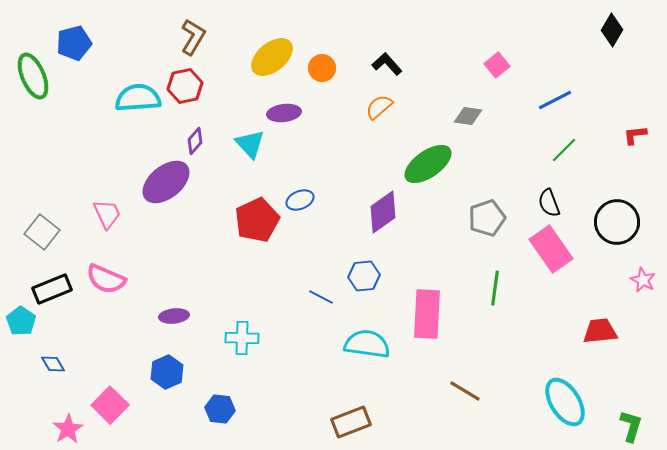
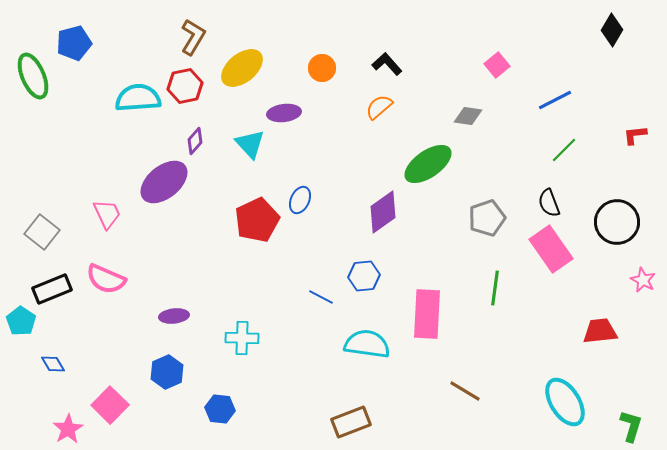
yellow ellipse at (272, 57): moved 30 px left, 11 px down
purple ellipse at (166, 182): moved 2 px left
blue ellipse at (300, 200): rotated 44 degrees counterclockwise
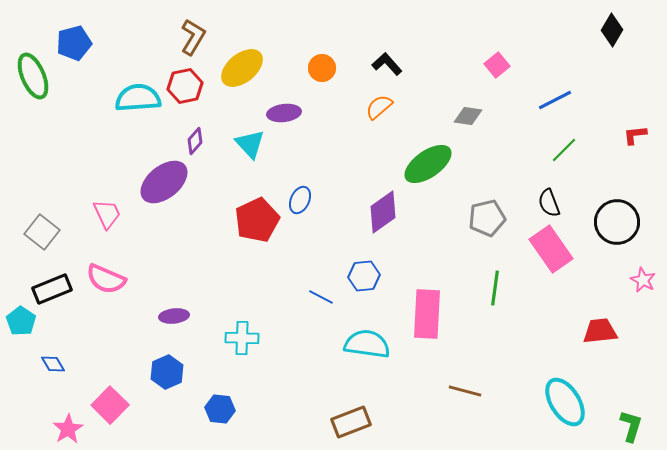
gray pentagon at (487, 218): rotated 6 degrees clockwise
brown line at (465, 391): rotated 16 degrees counterclockwise
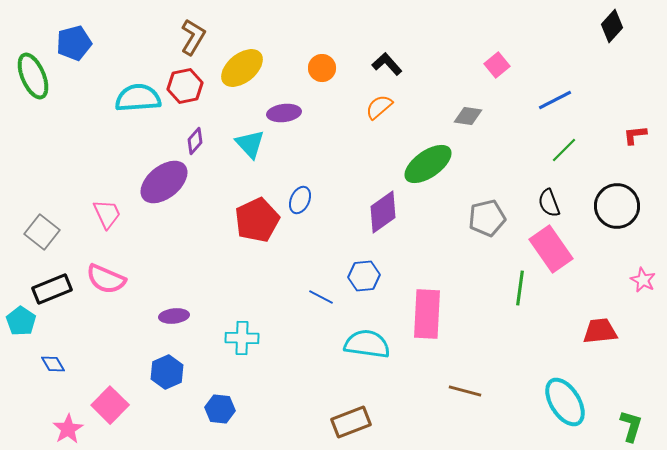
black diamond at (612, 30): moved 4 px up; rotated 12 degrees clockwise
black circle at (617, 222): moved 16 px up
green line at (495, 288): moved 25 px right
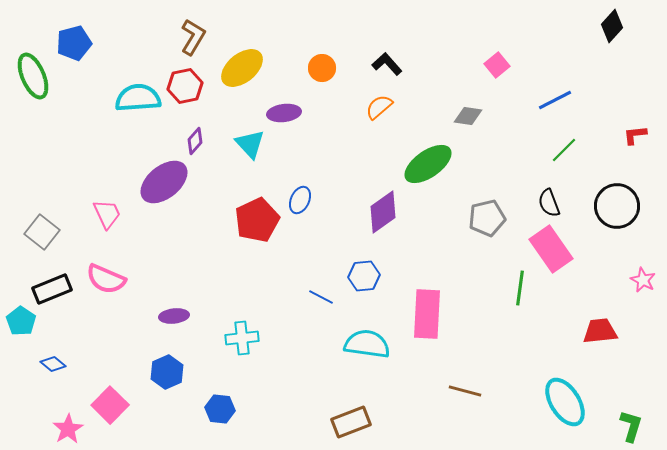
cyan cross at (242, 338): rotated 8 degrees counterclockwise
blue diamond at (53, 364): rotated 20 degrees counterclockwise
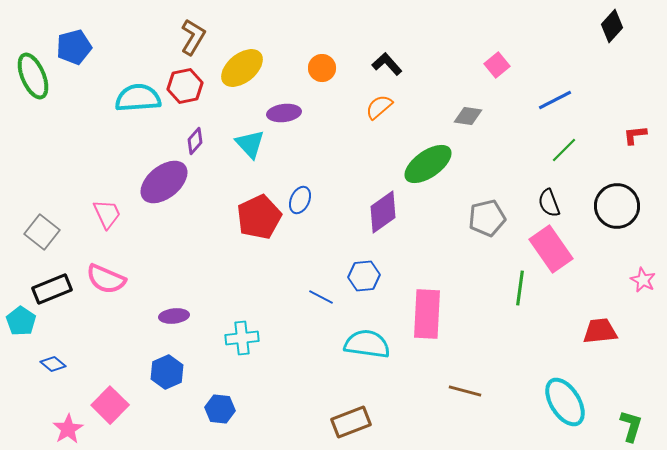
blue pentagon at (74, 43): moved 4 px down
red pentagon at (257, 220): moved 2 px right, 3 px up
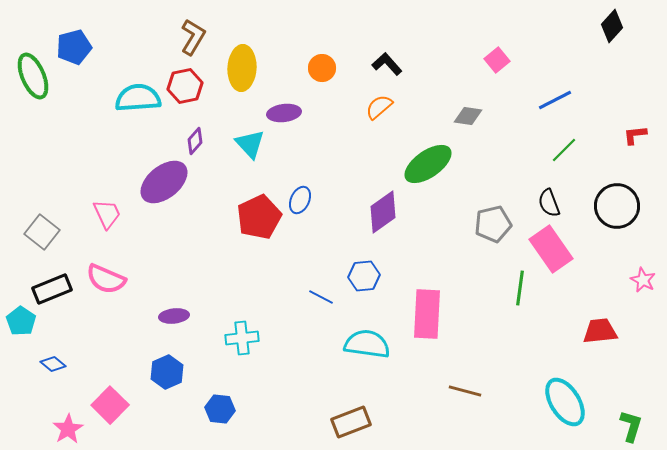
pink square at (497, 65): moved 5 px up
yellow ellipse at (242, 68): rotated 48 degrees counterclockwise
gray pentagon at (487, 218): moved 6 px right, 6 px down
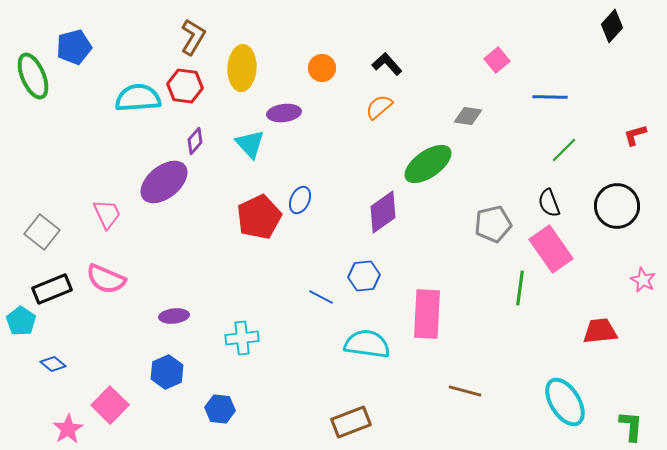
red hexagon at (185, 86): rotated 20 degrees clockwise
blue line at (555, 100): moved 5 px left, 3 px up; rotated 28 degrees clockwise
red L-shape at (635, 135): rotated 10 degrees counterclockwise
green L-shape at (631, 426): rotated 12 degrees counterclockwise
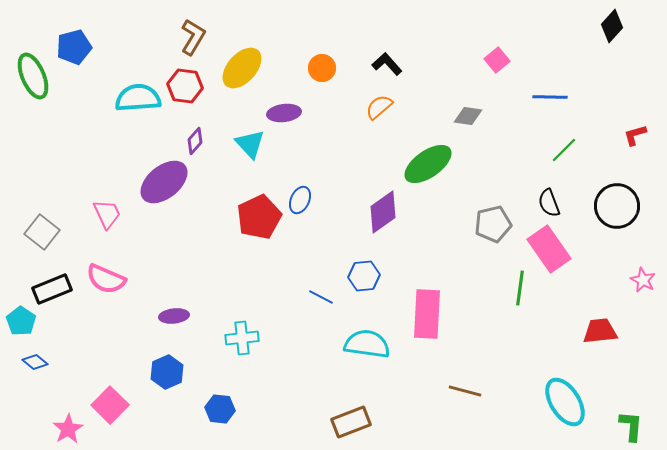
yellow ellipse at (242, 68): rotated 39 degrees clockwise
pink rectangle at (551, 249): moved 2 px left
blue diamond at (53, 364): moved 18 px left, 2 px up
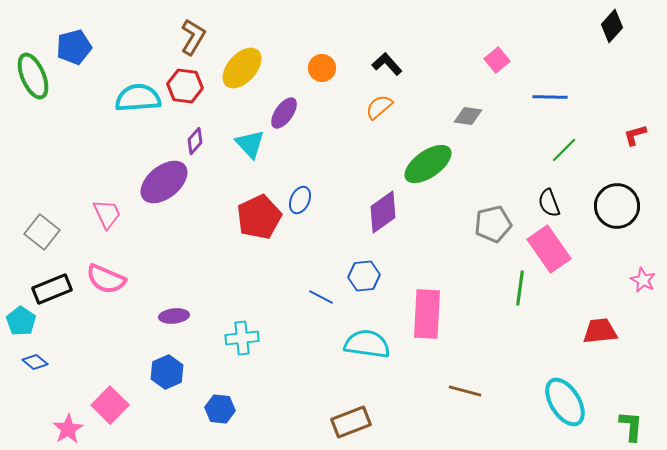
purple ellipse at (284, 113): rotated 48 degrees counterclockwise
